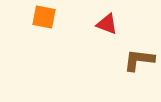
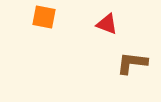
brown L-shape: moved 7 px left, 3 px down
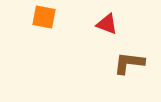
brown L-shape: moved 3 px left
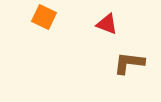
orange square: rotated 15 degrees clockwise
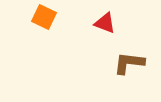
red triangle: moved 2 px left, 1 px up
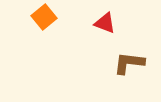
orange square: rotated 25 degrees clockwise
